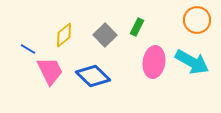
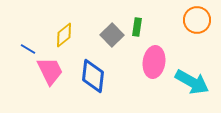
green rectangle: rotated 18 degrees counterclockwise
gray square: moved 7 px right
cyan arrow: moved 20 px down
blue diamond: rotated 52 degrees clockwise
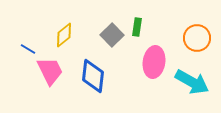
orange circle: moved 18 px down
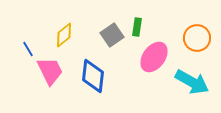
gray square: rotated 10 degrees clockwise
blue line: rotated 28 degrees clockwise
pink ellipse: moved 5 px up; rotated 28 degrees clockwise
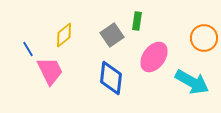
green rectangle: moved 6 px up
orange circle: moved 7 px right
blue diamond: moved 18 px right, 2 px down
